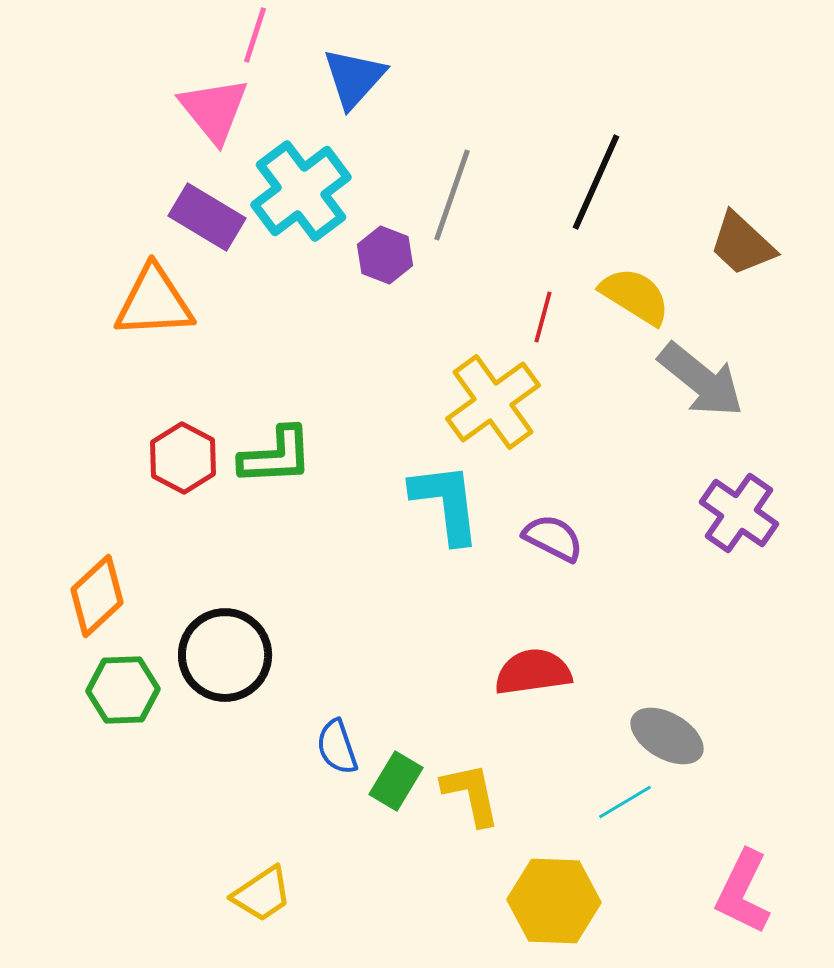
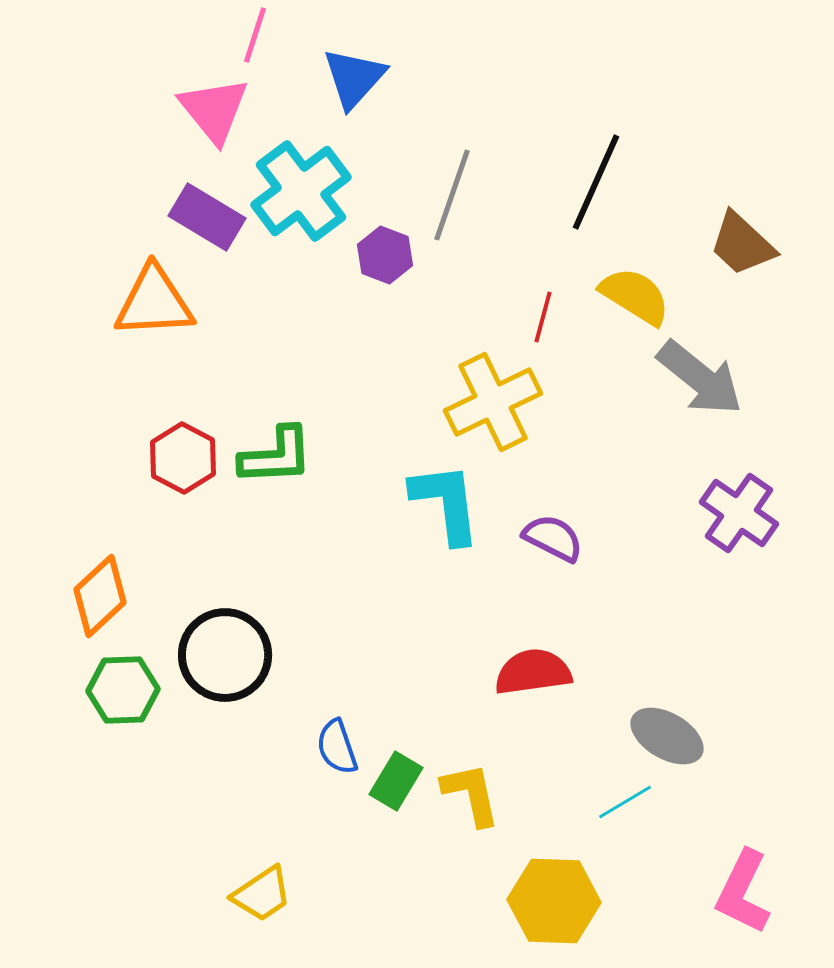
gray arrow: moved 1 px left, 2 px up
yellow cross: rotated 10 degrees clockwise
orange diamond: moved 3 px right
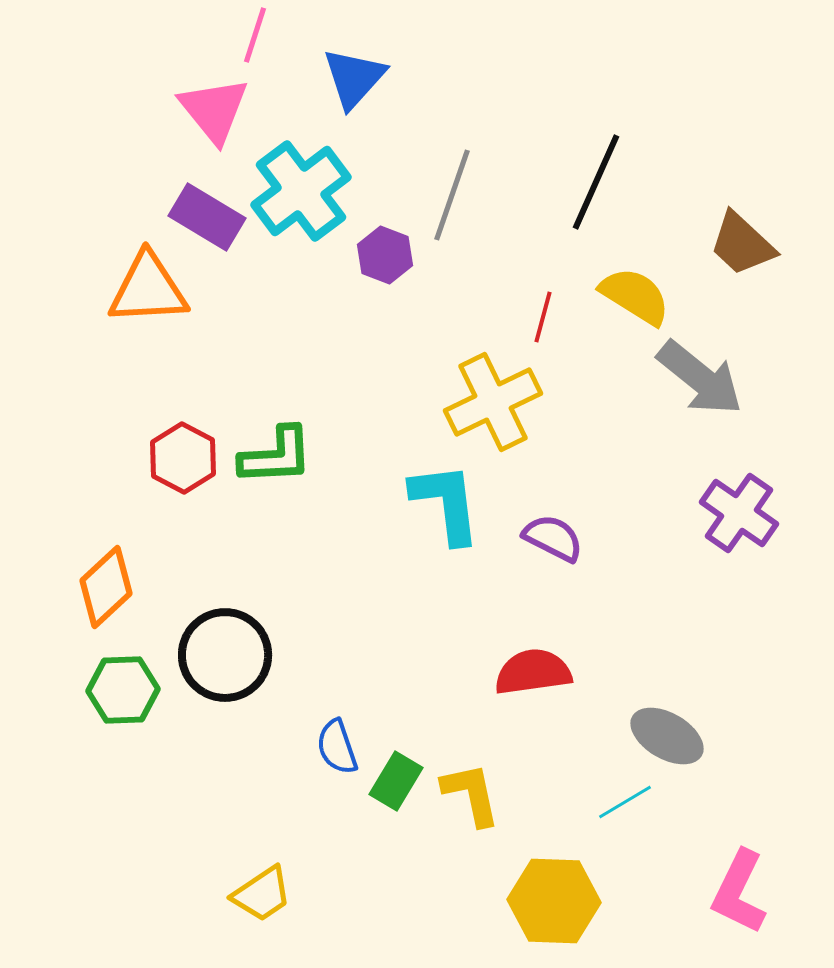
orange triangle: moved 6 px left, 13 px up
orange diamond: moved 6 px right, 9 px up
pink L-shape: moved 4 px left
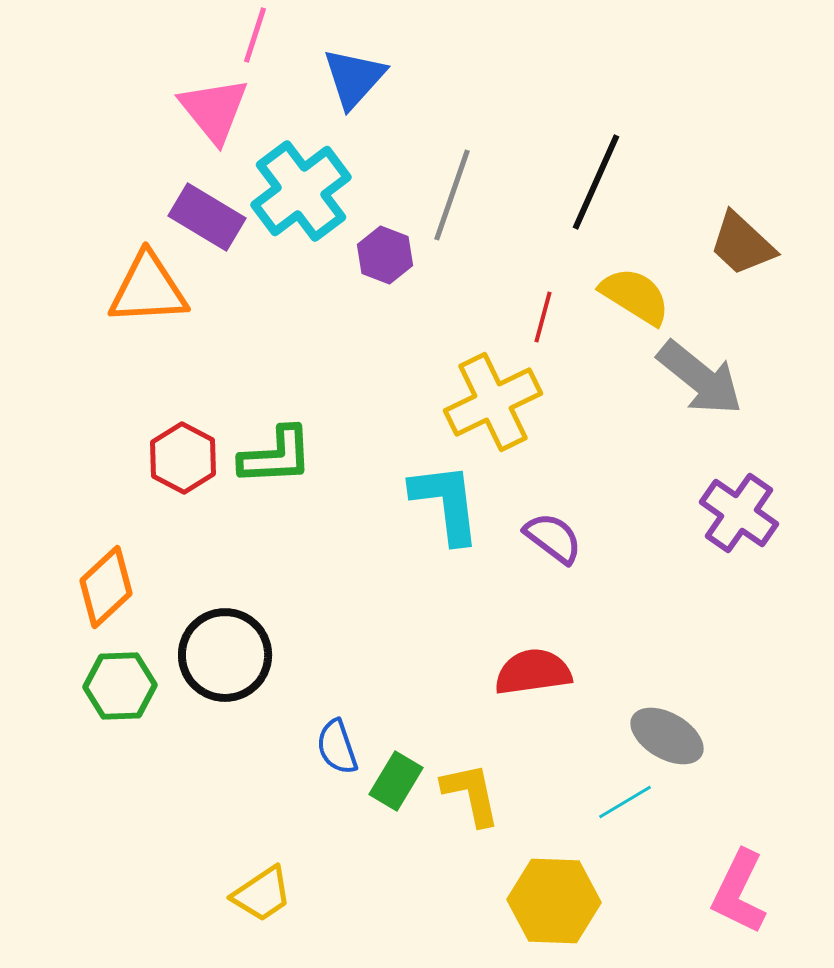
purple semicircle: rotated 10 degrees clockwise
green hexagon: moved 3 px left, 4 px up
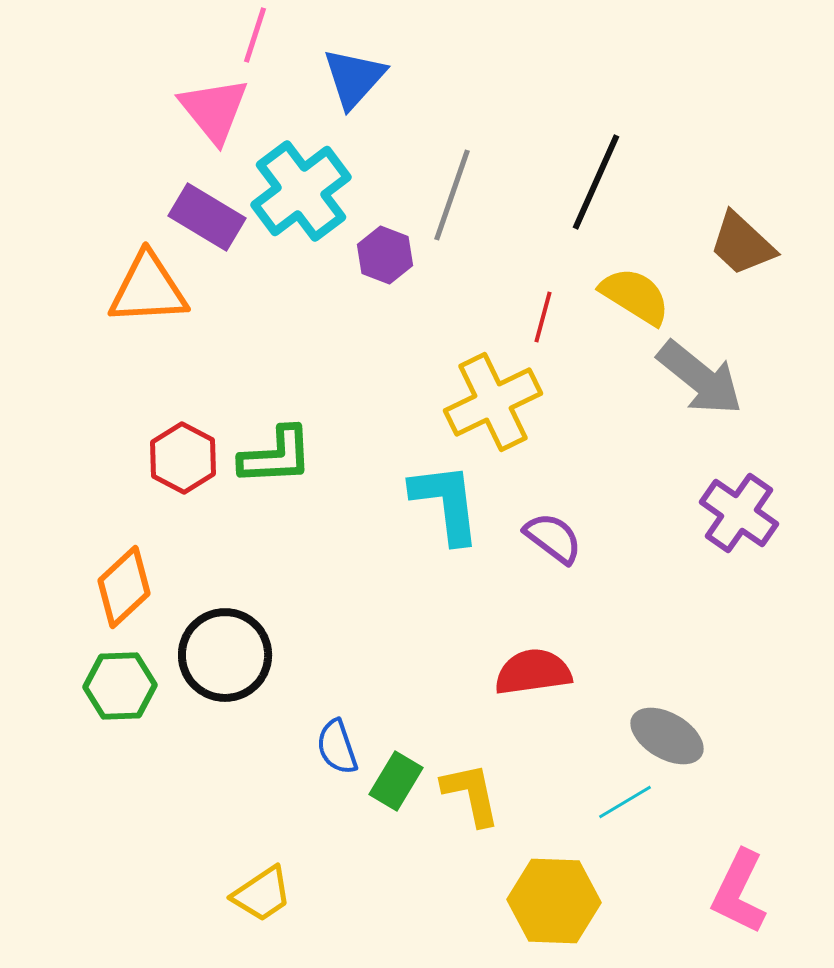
orange diamond: moved 18 px right
